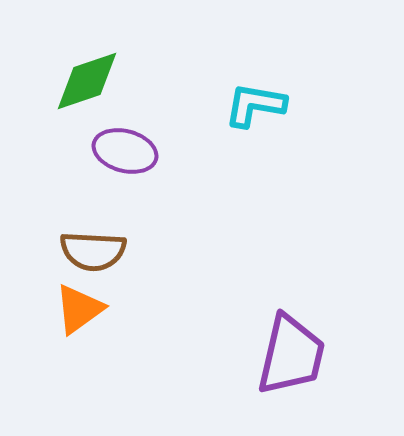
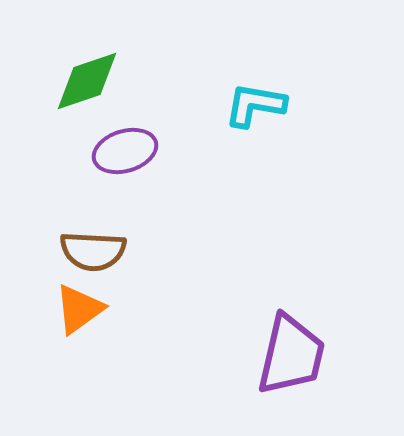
purple ellipse: rotated 32 degrees counterclockwise
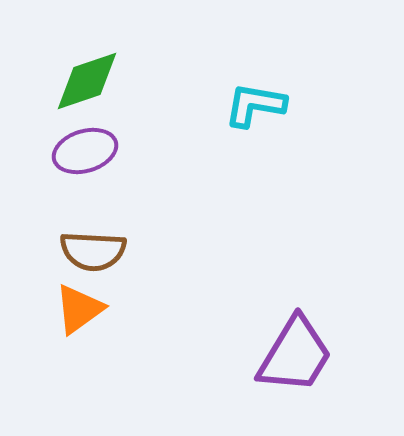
purple ellipse: moved 40 px left
purple trapezoid: moved 4 px right; rotated 18 degrees clockwise
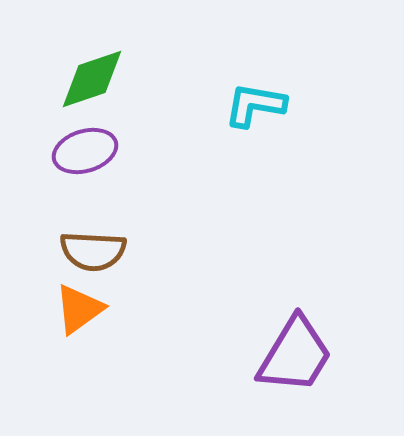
green diamond: moved 5 px right, 2 px up
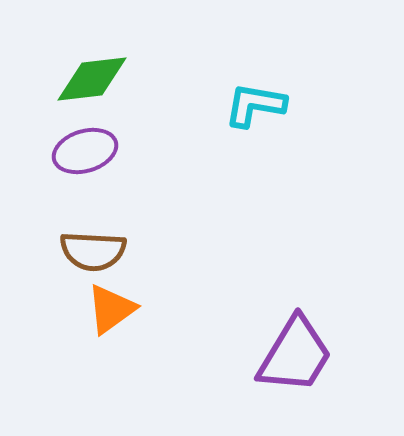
green diamond: rotated 12 degrees clockwise
orange triangle: moved 32 px right
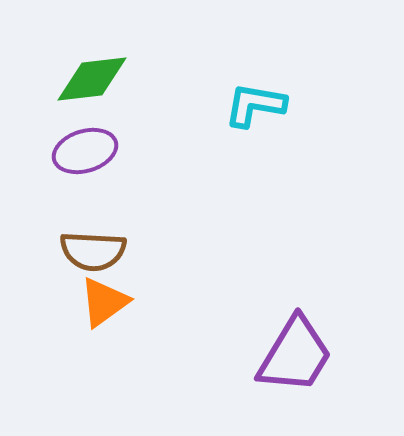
orange triangle: moved 7 px left, 7 px up
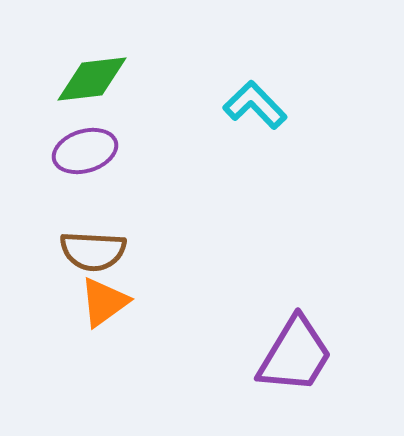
cyan L-shape: rotated 36 degrees clockwise
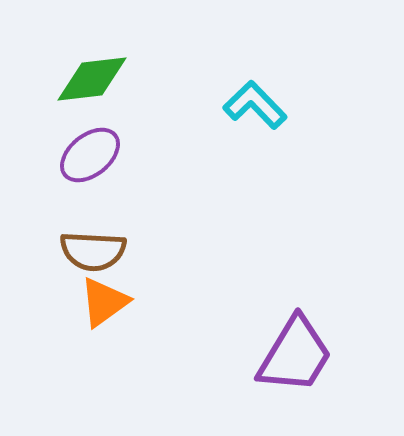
purple ellipse: moved 5 px right, 4 px down; rotated 22 degrees counterclockwise
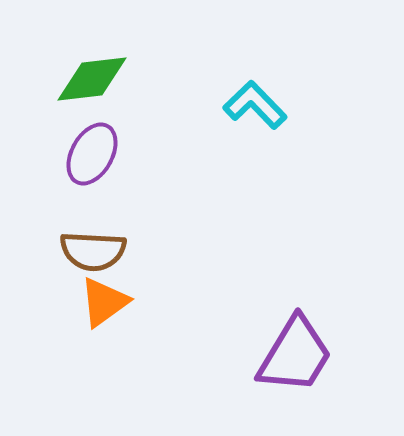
purple ellipse: moved 2 px right, 1 px up; rotated 22 degrees counterclockwise
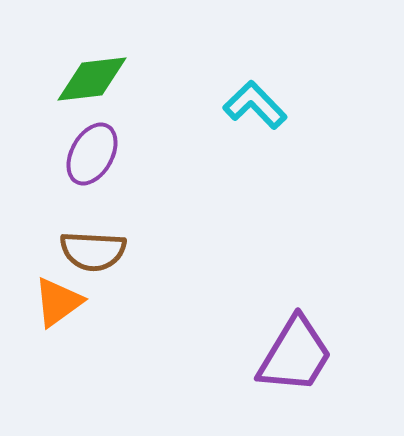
orange triangle: moved 46 px left
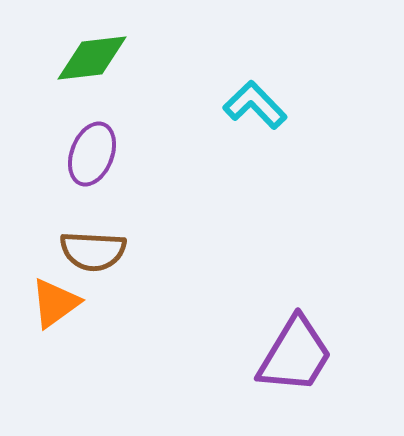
green diamond: moved 21 px up
purple ellipse: rotated 8 degrees counterclockwise
orange triangle: moved 3 px left, 1 px down
